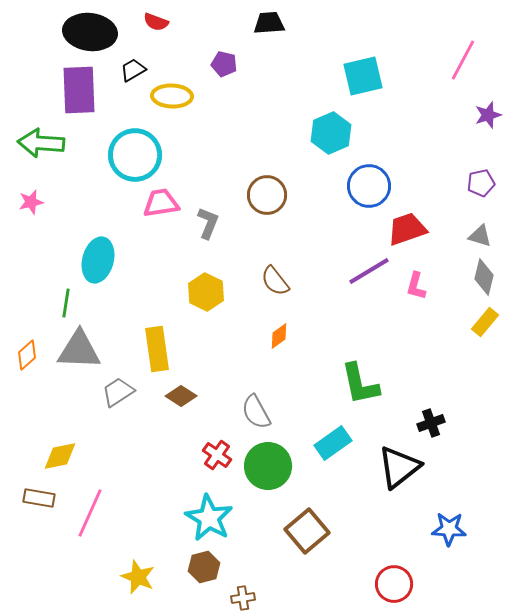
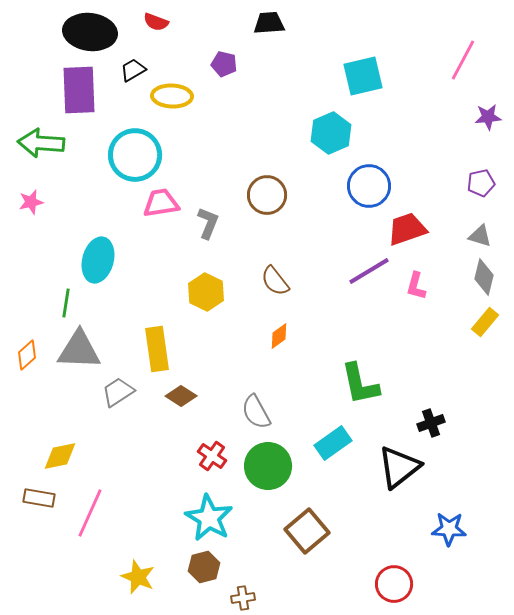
purple star at (488, 115): moved 2 px down; rotated 12 degrees clockwise
red cross at (217, 455): moved 5 px left, 1 px down
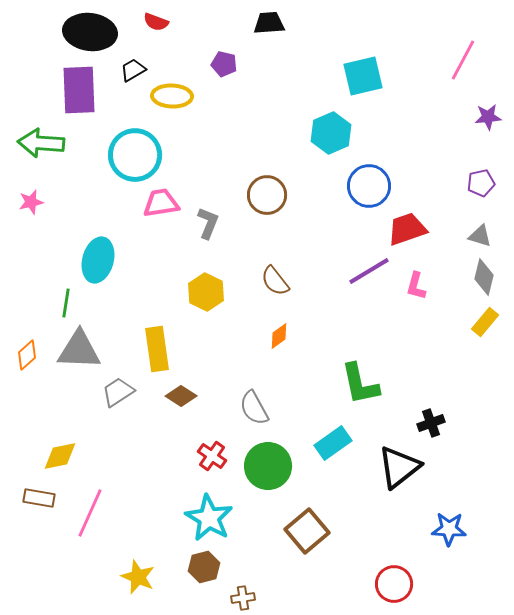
gray semicircle at (256, 412): moved 2 px left, 4 px up
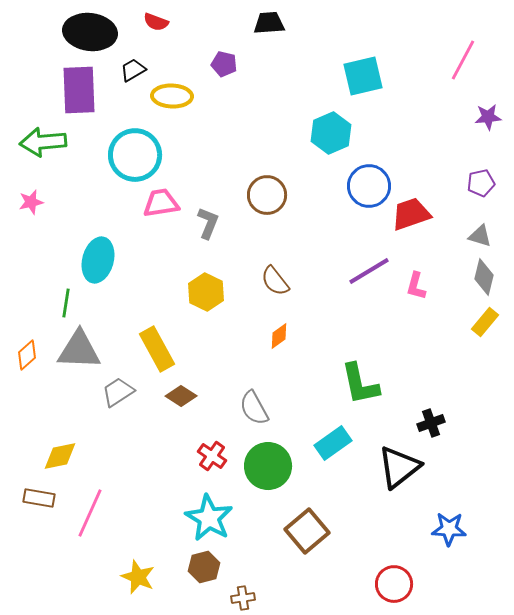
green arrow at (41, 143): moved 2 px right, 1 px up; rotated 9 degrees counterclockwise
red trapezoid at (407, 229): moved 4 px right, 15 px up
yellow rectangle at (157, 349): rotated 21 degrees counterclockwise
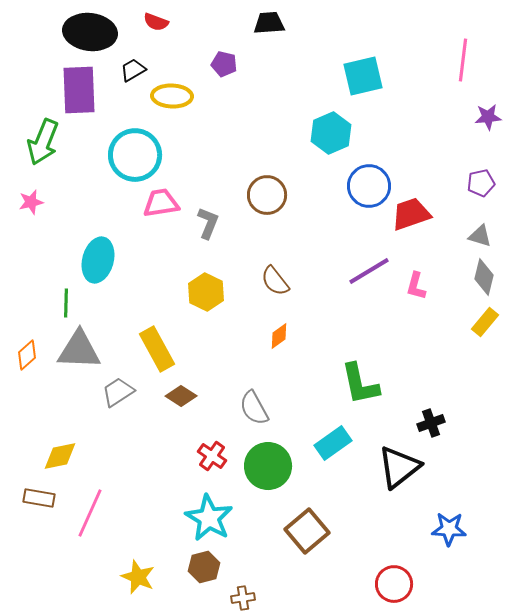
pink line at (463, 60): rotated 21 degrees counterclockwise
green arrow at (43, 142): rotated 63 degrees counterclockwise
green line at (66, 303): rotated 8 degrees counterclockwise
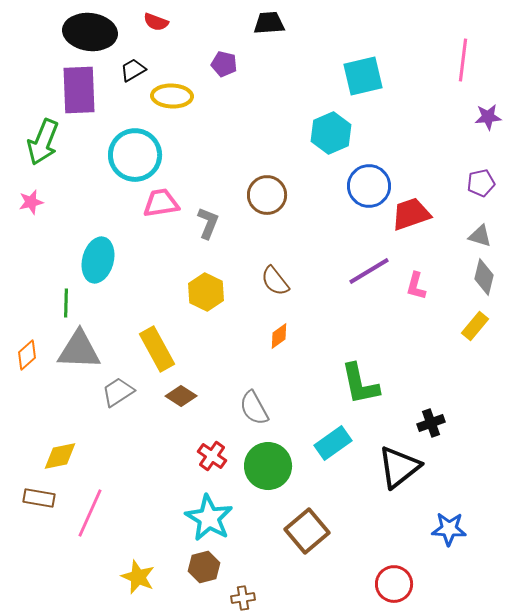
yellow rectangle at (485, 322): moved 10 px left, 4 px down
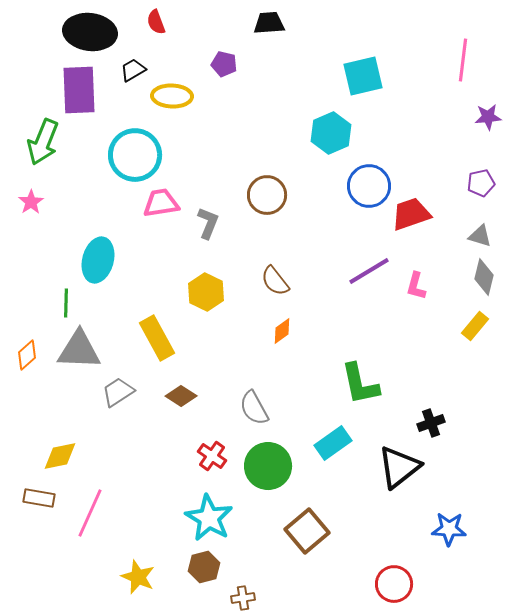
red semicircle at (156, 22): rotated 50 degrees clockwise
pink star at (31, 202): rotated 20 degrees counterclockwise
orange diamond at (279, 336): moved 3 px right, 5 px up
yellow rectangle at (157, 349): moved 11 px up
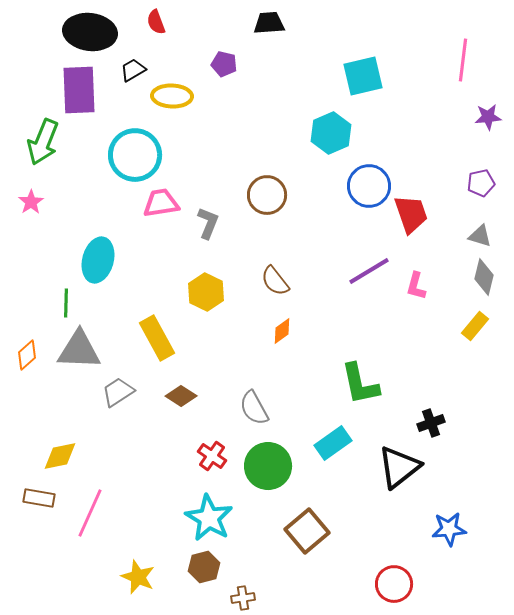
red trapezoid at (411, 214): rotated 90 degrees clockwise
blue star at (449, 529): rotated 8 degrees counterclockwise
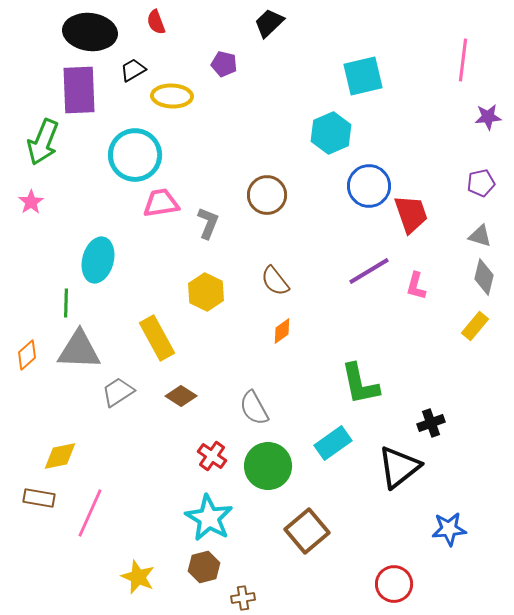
black trapezoid at (269, 23): rotated 40 degrees counterclockwise
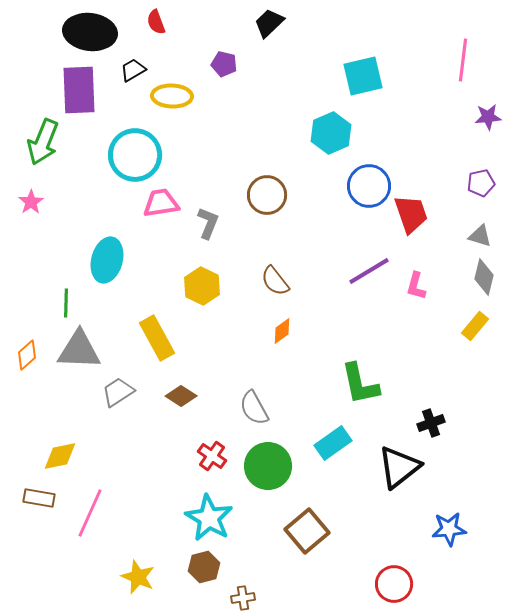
cyan ellipse at (98, 260): moved 9 px right
yellow hexagon at (206, 292): moved 4 px left, 6 px up
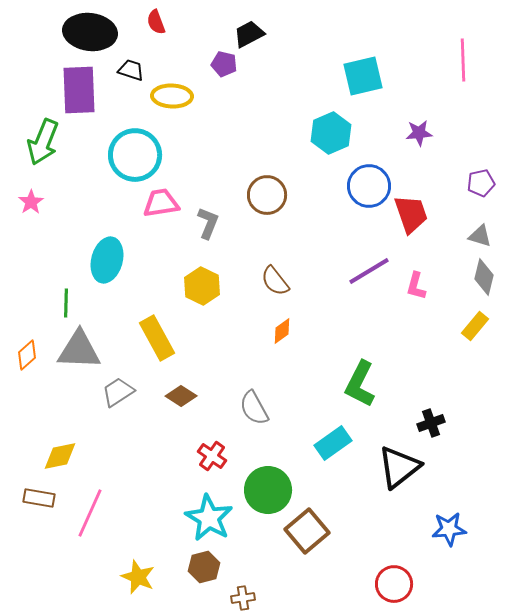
black trapezoid at (269, 23): moved 20 px left, 11 px down; rotated 16 degrees clockwise
pink line at (463, 60): rotated 9 degrees counterclockwise
black trapezoid at (133, 70): moved 2 px left; rotated 48 degrees clockwise
purple star at (488, 117): moved 69 px left, 16 px down
green L-shape at (360, 384): rotated 39 degrees clockwise
green circle at (268, 466): moved 24 px down
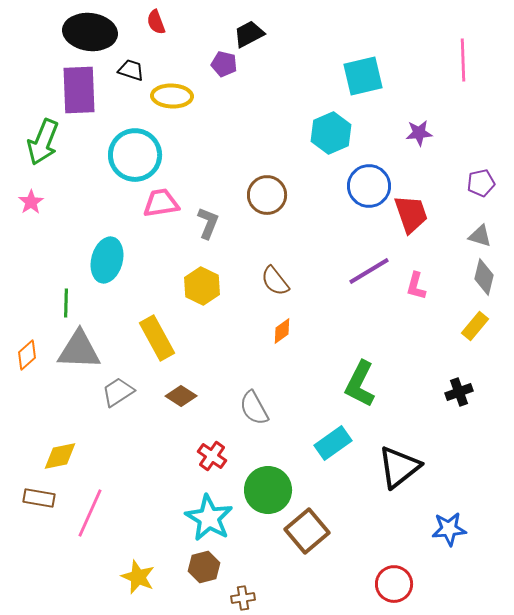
black cross at (431, 423): moved 28 px right, 31 px up
